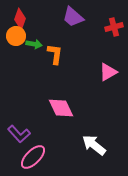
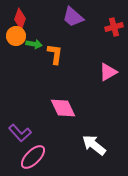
pink diamond: moved 2 px right
purple L-shape: moved 1 px right, 1 px up
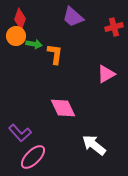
pink triangle: moved 2 px left, 2 px down
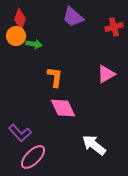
orange L-shape: moved 23 px down
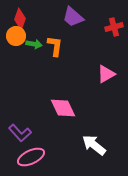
orange L-shape: moved 31 px up
pink ellipse: moved 2 px left; rotated 20 degrees clockwise
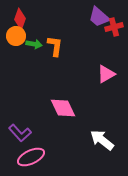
purple trapezoid: moved 26 px right
white arrow: moved 8 px right, 5 px up
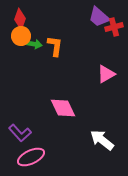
orange circle: moved 5 px right
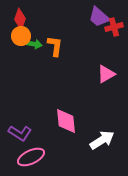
pink diamond: moved 3 px right, 13 px down; rotated 20 degrees clockwise
purple L-shape: rotated 15 degrees counterclockwise
white arrow: rotated 110 degrees clockwise
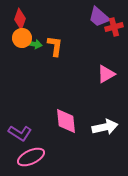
orange circle: moved 1 px right, 2 px down
white arrow: moved 3 px right, 13 px up; rotated 20 degrees clockwise
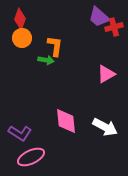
green arrow: moved 12 px right, 16 px down
white arrow: rotated 40 degrees clockwise
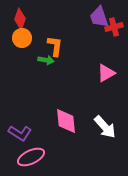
purple trapezoid: rotated 30 degrees clockwise
pink triangle: moved 1 px up
white arrow: rotated 20 degrees clockwise
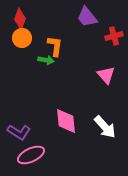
purple trapezoid: moved 12 px left; rotated 20 degrees counterclockwise
red cross: moved 9 px down
pink triangle: moved 2 px down; rotated 42 degrees counterclockwise
purple L-shape: moved 1 px left, 1 px up
pink ellipse: moved 2 px up
